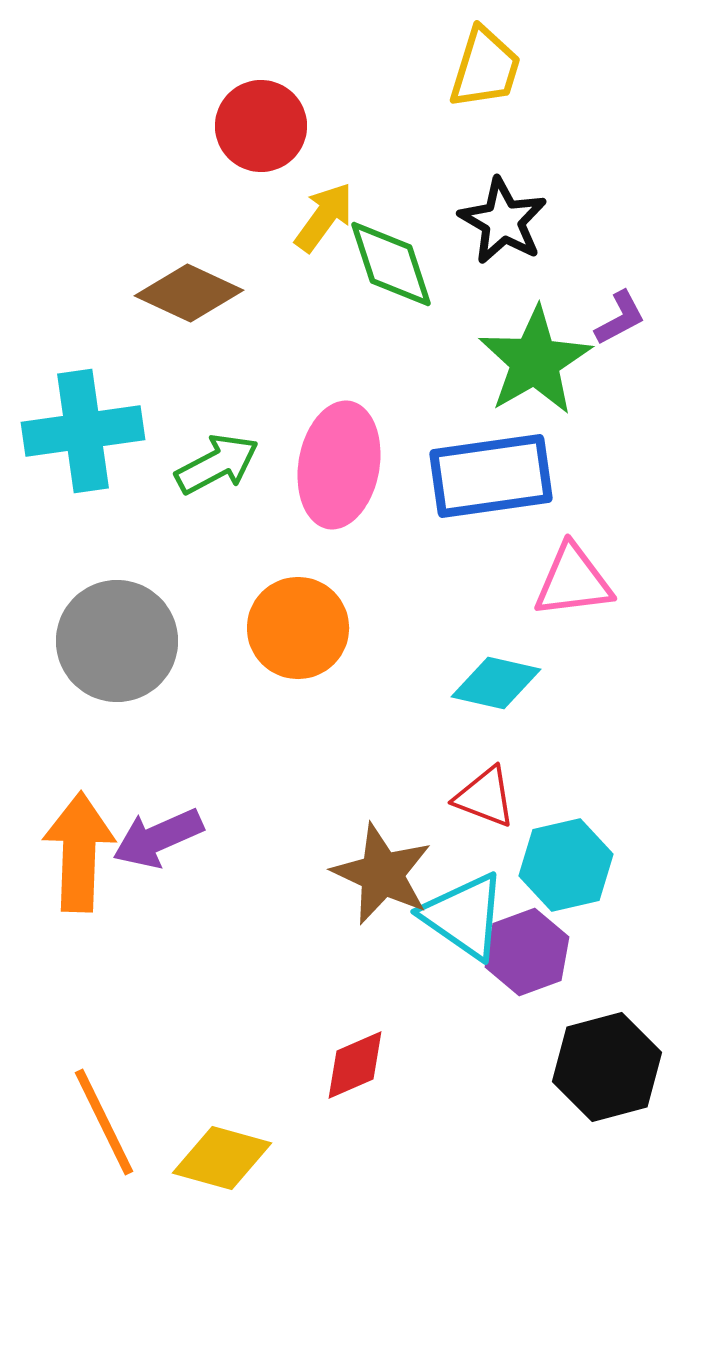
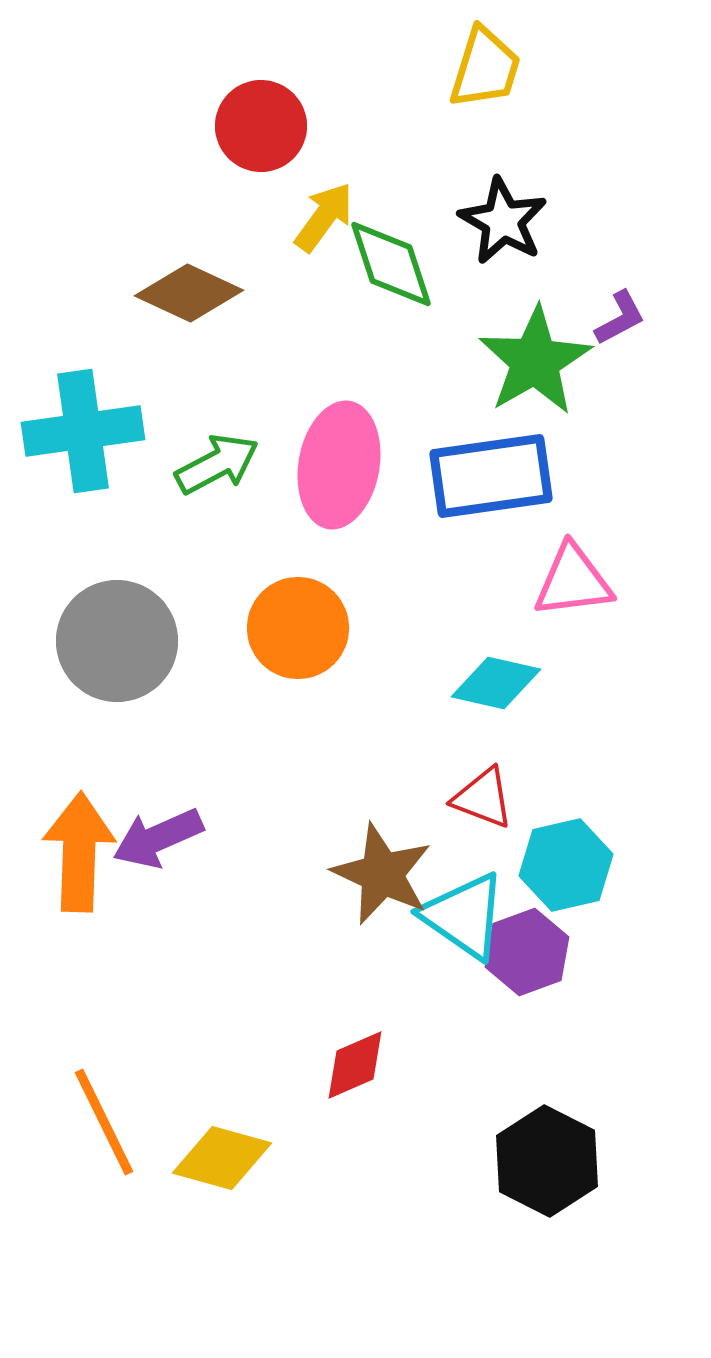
red triangle: moved 2 px left, 1 px down
black hexagon: moved 60 px left, 94 px down; rotated 18 degrees counterclockwise
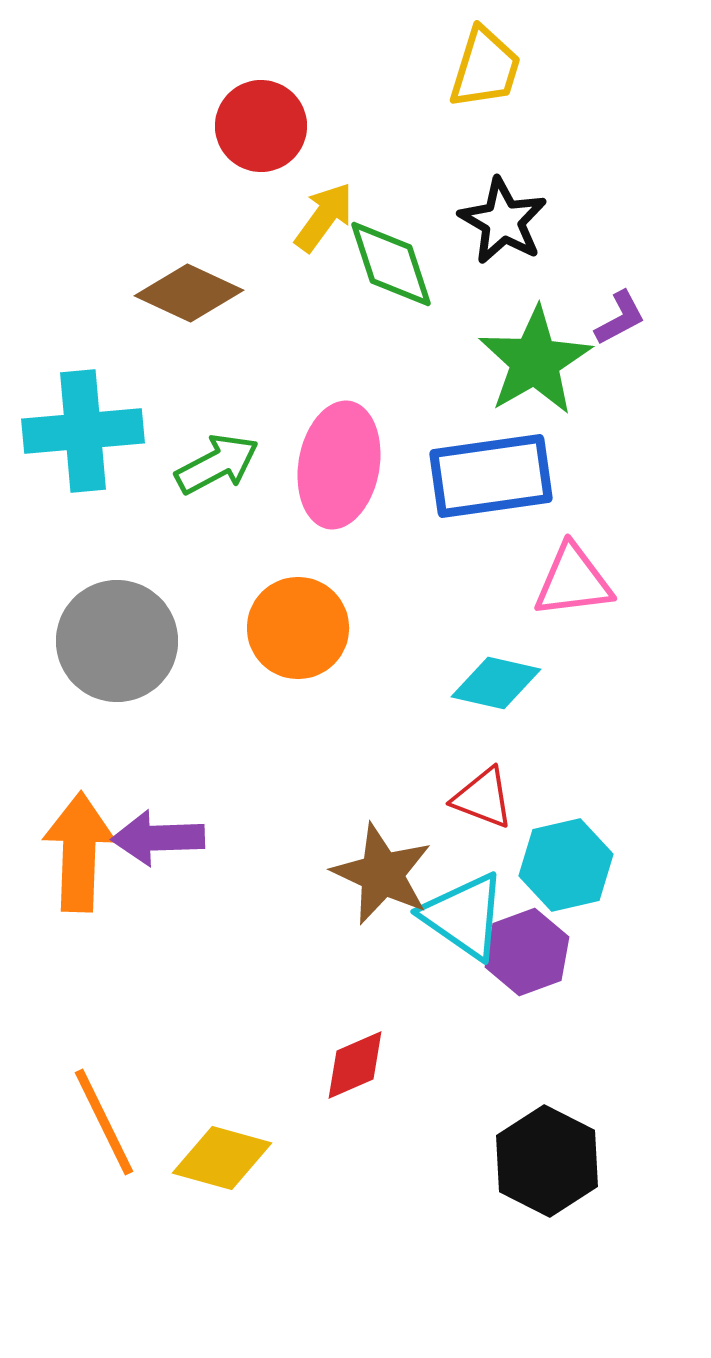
cyan cross: rotated 3 degrees clockwise
purple arrow: rotated 22 degrees clockwise
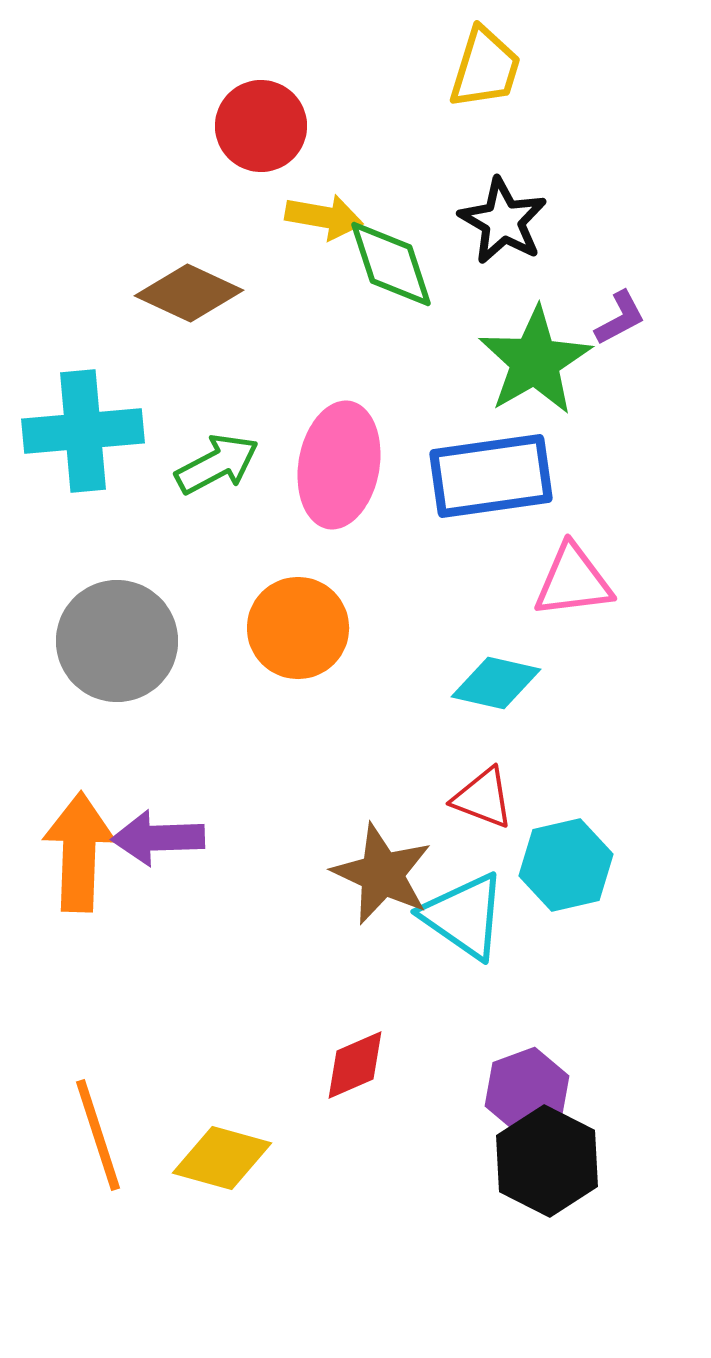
yellow arrow: rotated 64 degrees clockwise
purple hexagon: moved 139 px down
orange line: moved 6 px left, 13 px down; rotated 8 degrees clockwise
